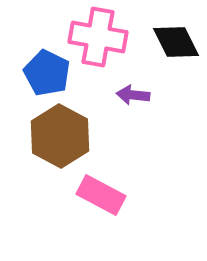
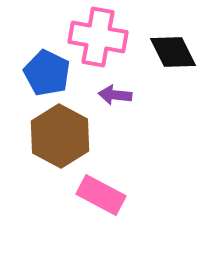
black diamond: moved 3 px left, 10 px down
purple arrow: moved 18 px left
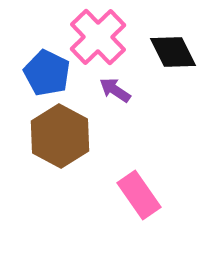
pink cross: rotated 36 degrees clockwise
purple arrow: moved 5 px up; rotated 28 degrees clockwise
pink rectangle: moved 38 px right; rotated 27 degrees clockwise
